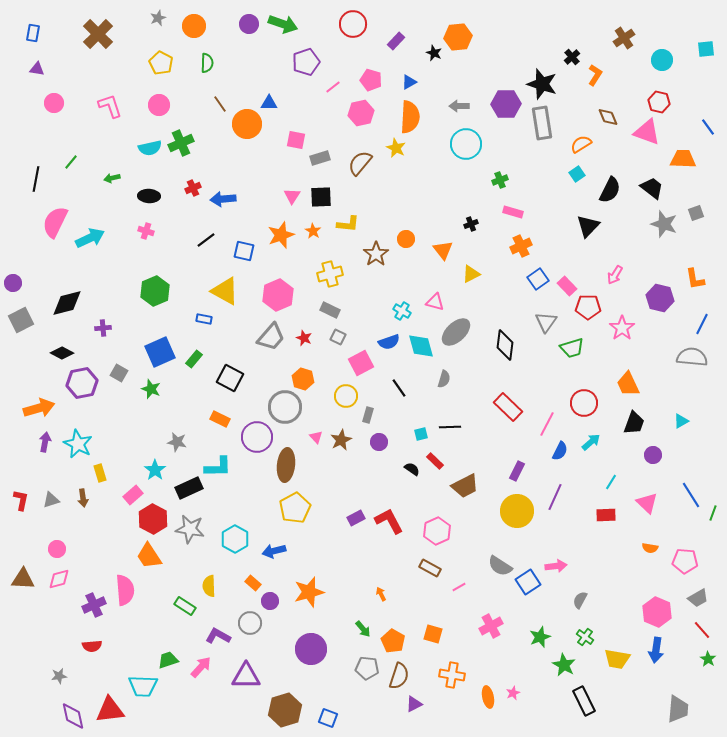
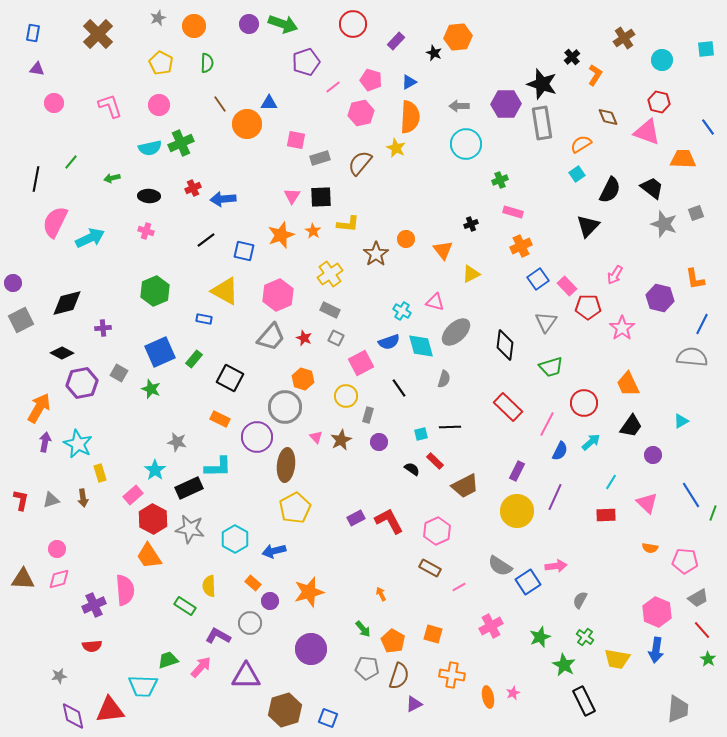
yellow cross at (330, 274): rotated 20 degrees counterclockwise
gray square at (338, 337): moved 2 px left, 1 px down
green trapezoid at (572, 348): moved 21 px left, 19 px down
orange arrow at (39, 408): rotated 44 degrees counterclockwise
black trapezoid at (634, 423): moved 3 px left, 3 px down; rotated 15 degrees clockwise
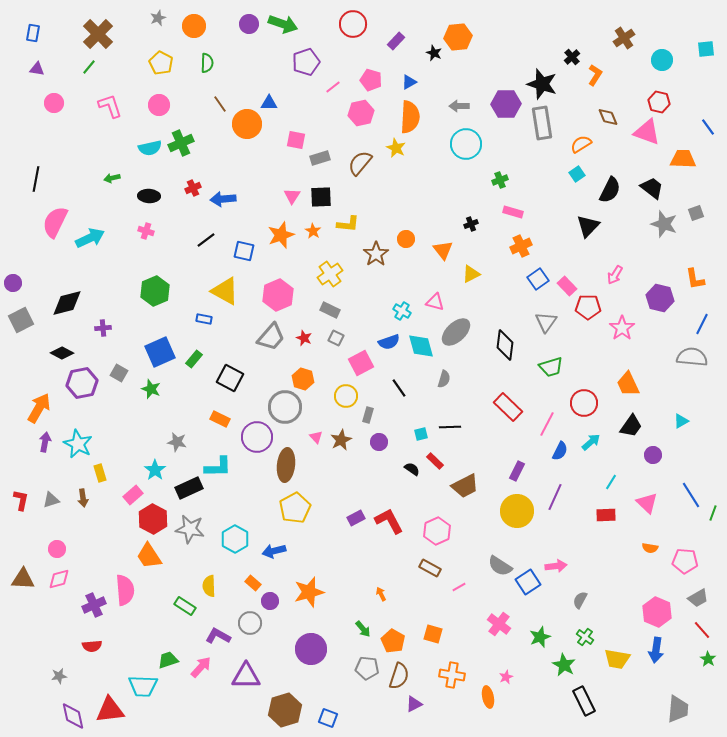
green line at (71, 162): moved 18 px right, 95 px up
pink cross at (491, 626): moved 8 px right, 2 px up; rotated 25 degrees counterclockwise
pink star at (513, 693): moved 7 px left, 16 px up
